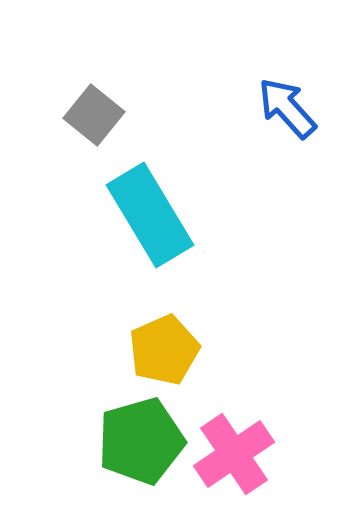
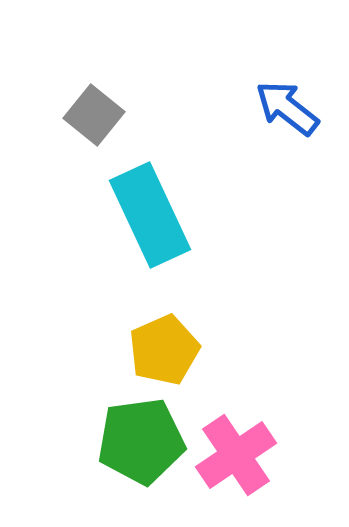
blue arrow: rotated 10 degrees counterclockwise
cyan rectangle: rotated 6 degrees clockwise
green pentagon: rotated 8 degrees clockwise
pink cross: moved 2 px right, 1 px down
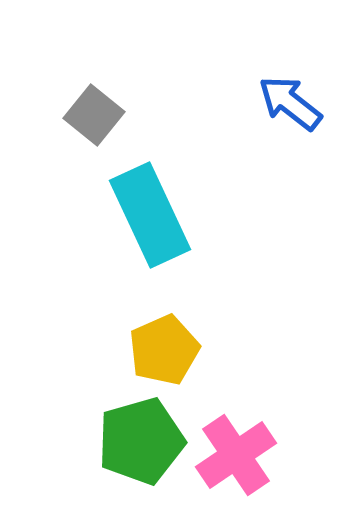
blue arrow: moved 3 px right, 5 px up
green pentagon: rotated 8 degrees counterclockwise
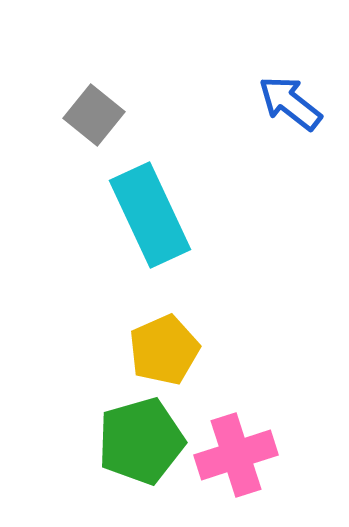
pink cross: rotated 16 degrees clockwise
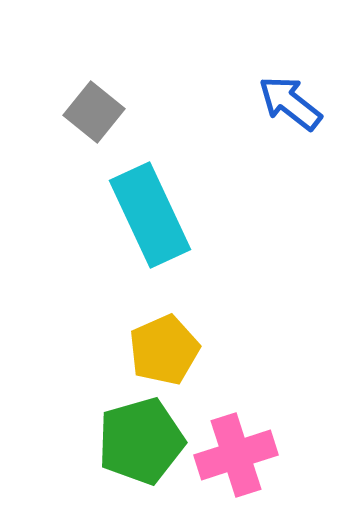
gray square: moved 3 px up
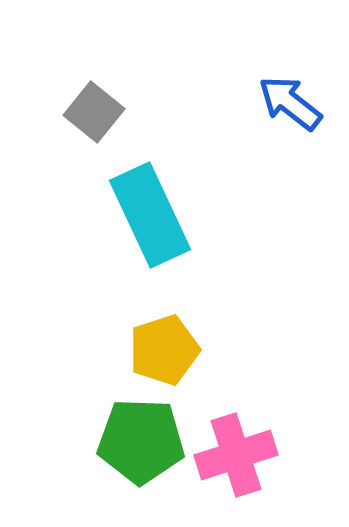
yellow pentagon: rotated 6 degrees clockwise
green pentagon: rotated 18 degrees clockwise
